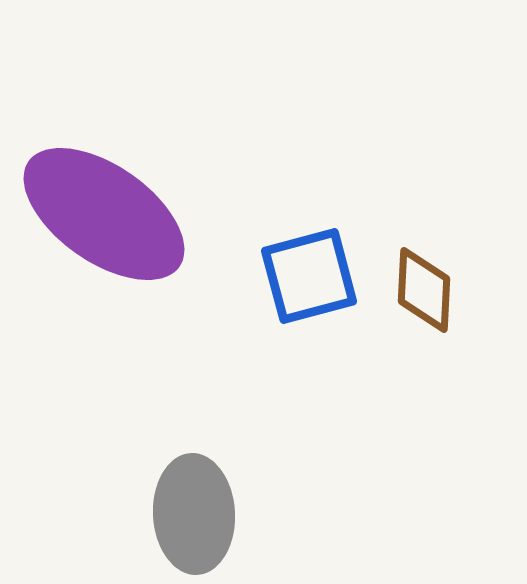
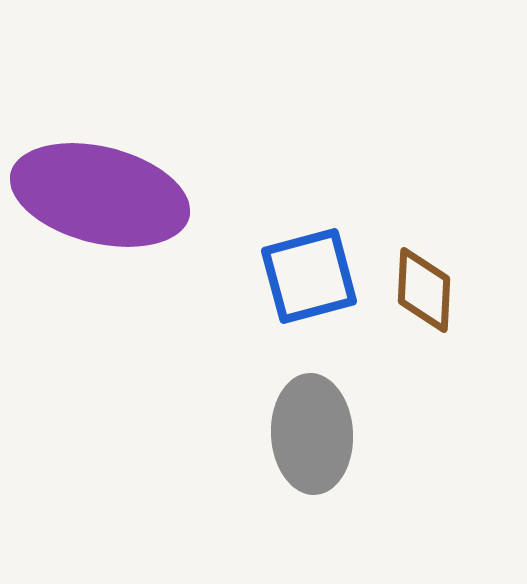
purple ellipse: moved 4 px left, 19 px up; rotated 21 degrees counterclockwise
gray ellipse: moved 118 px right, 80 px up
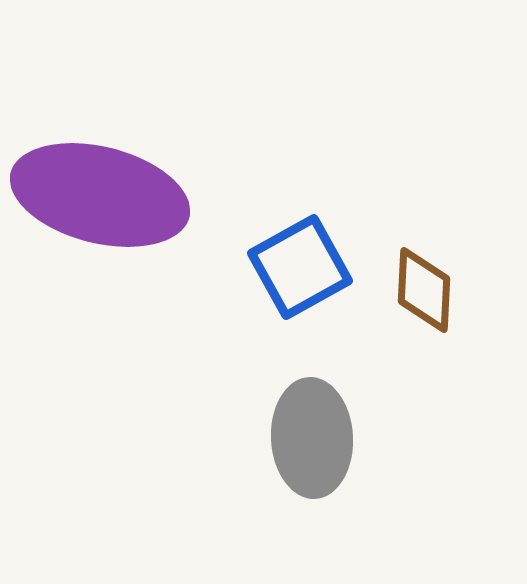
blue square: moved 9 px left, 9 px up; rotated 14 degrees counterclockwise
gray ellipse: moved 4 px down
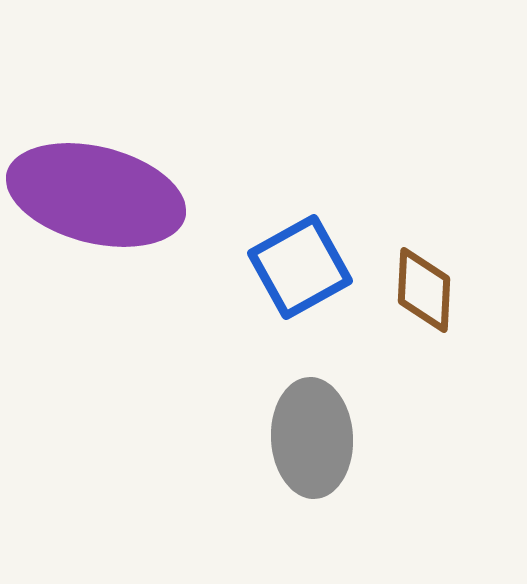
purple ellipse: moved 4 px left
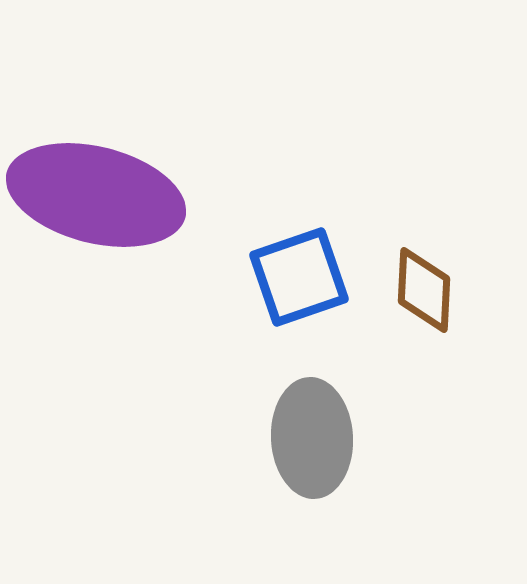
blue square: moved 1 px left, 10 px down; rotated 10 degrees clockwise
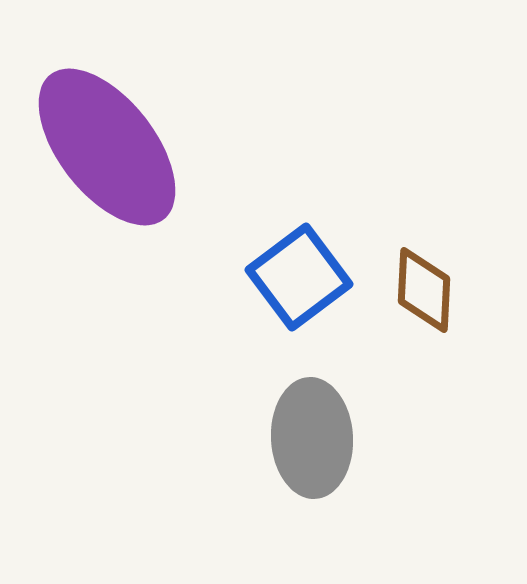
purple ellipse: moved 11 px right, 48 px up; rotated 38 degrees clockwise
blue square: rotated 18 degrees counterclockwise
